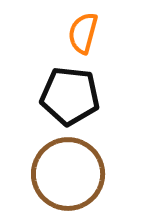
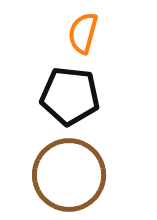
brown circle: moved 1 px right, 1 px down
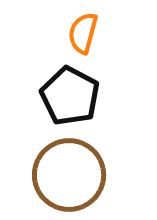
black pentagon: rotated 22 degrees clockwise
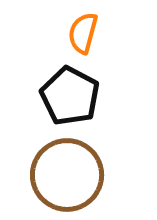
brown circle: moved 2 px left
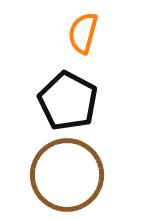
black pentagon: moved 2 px left, 5 px down
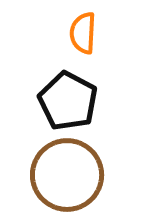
orange semicircle: rotated 12 degrees counterclockwise
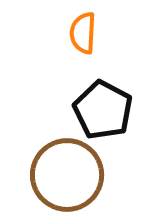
black pentagon: moved 35 px right, 9 px down
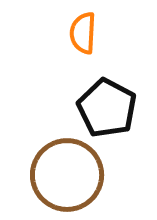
black pentagon: moved 4 px right, 2 px up
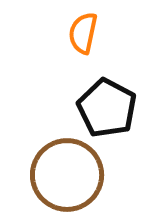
orange semicircle: rotated 9 degrees clockwise
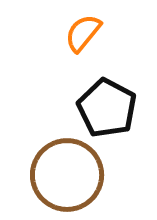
orange semicircle: rotated 27 degrees clockwise
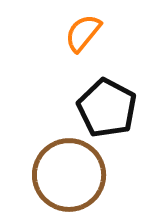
brown circle: moved 2 px right
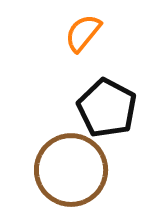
brown circle: moved 2 px right, 5 px up
